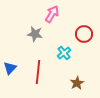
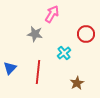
red circle: moved 2 px right
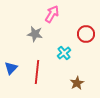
blue triangle: moved 1 px right
red line: moved 1 px left
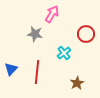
blue triangle: moved 1 px down
